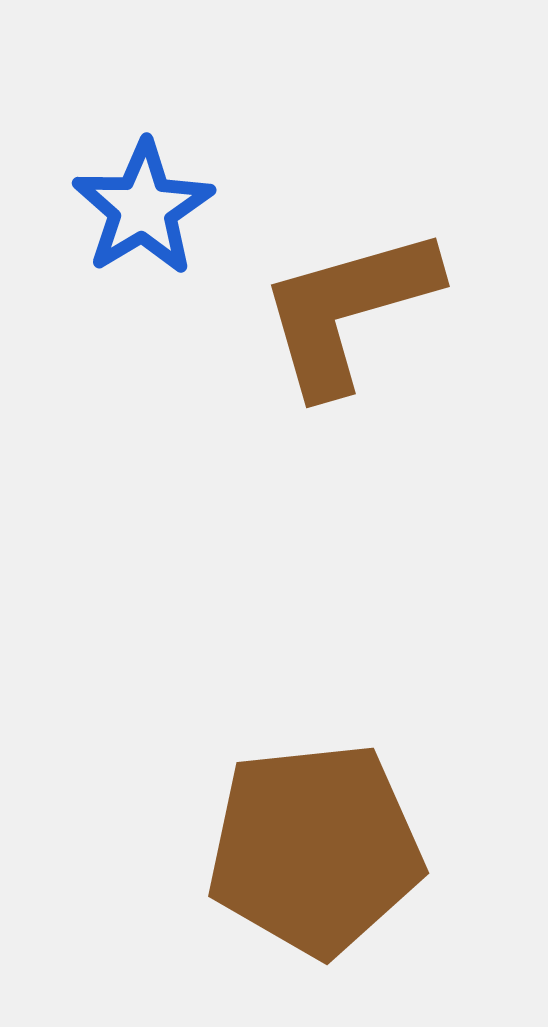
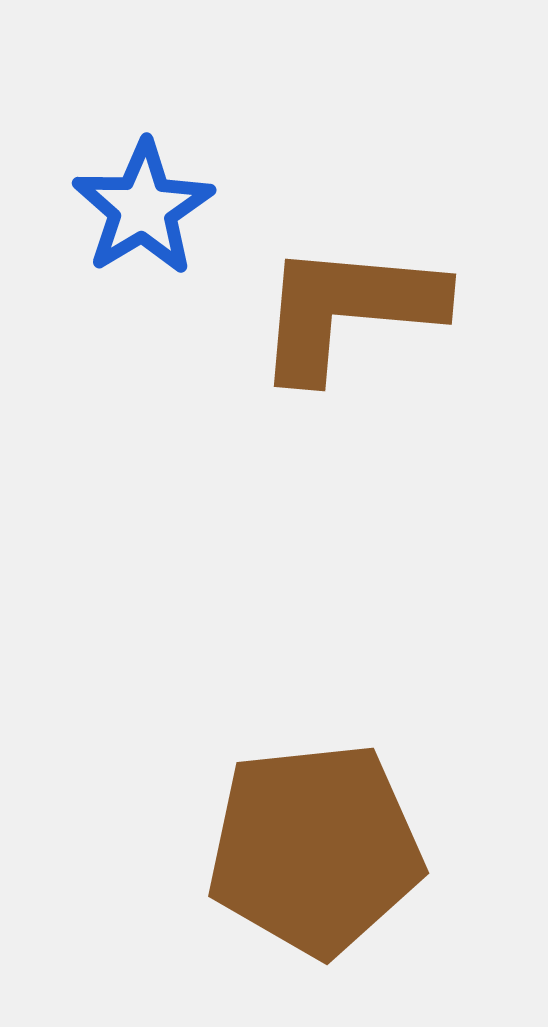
brown L-shape: rotated 21 degrees clockwise
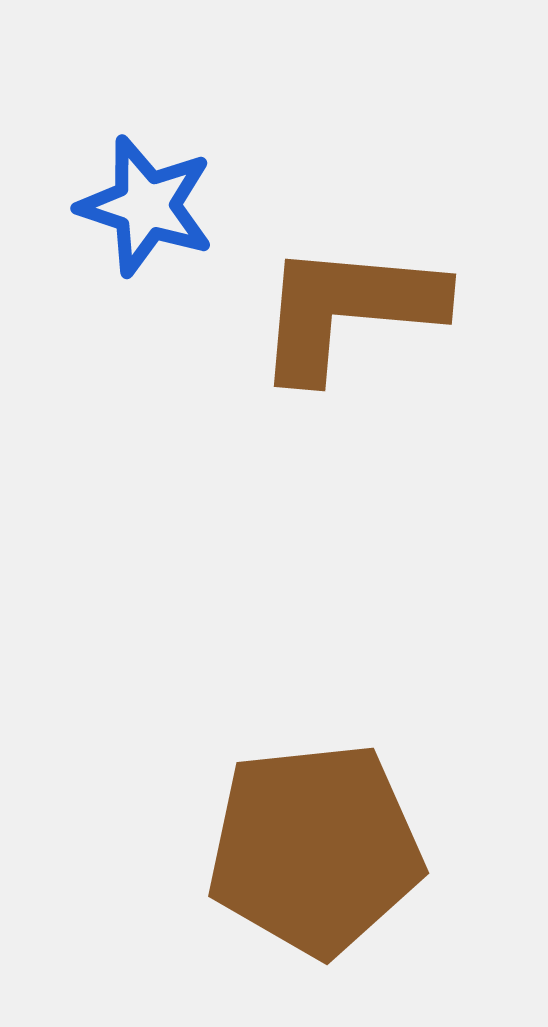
blue star: moved 3 px right, 2 px up; rotated 23 degrees counterclockwise
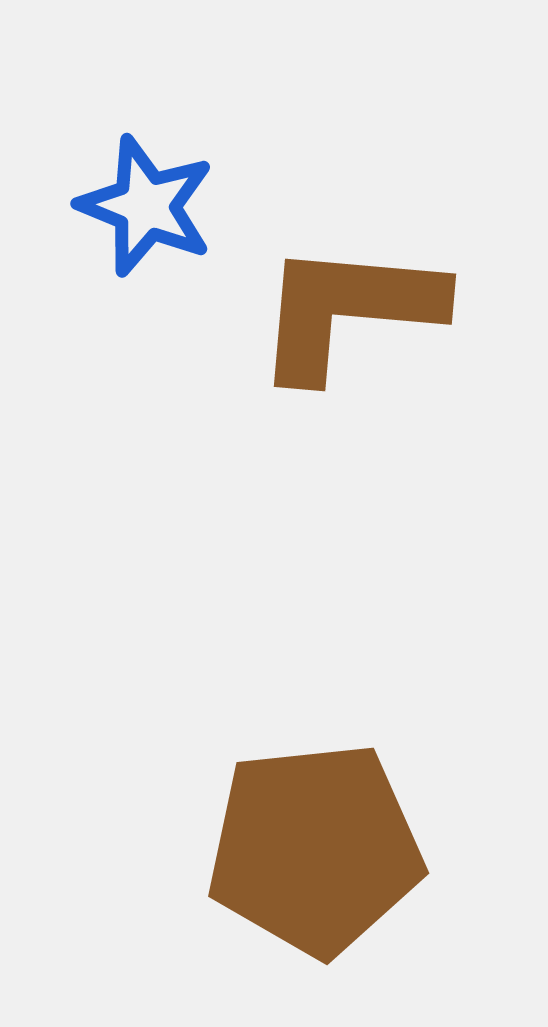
blue star: rotated 4 degrees clockwise
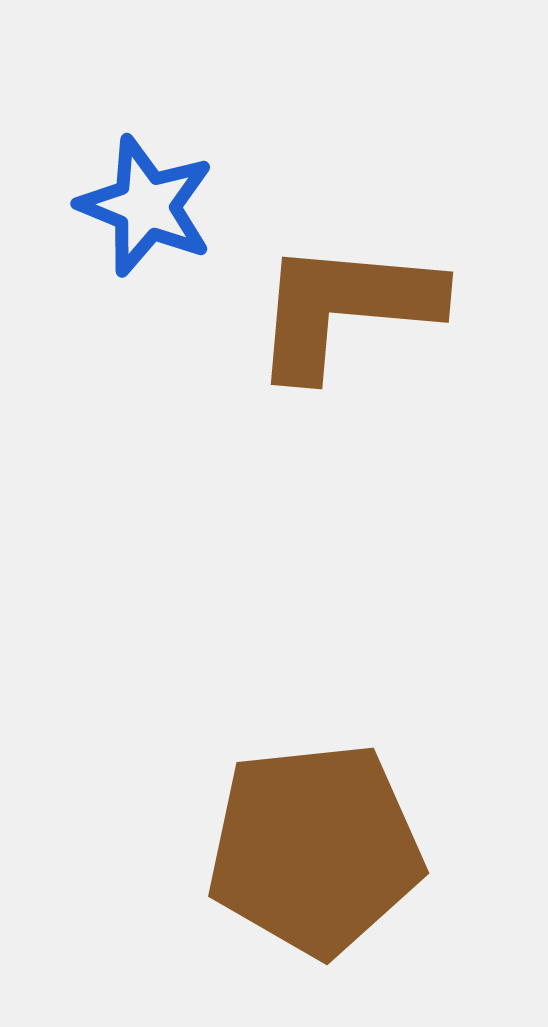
brown L-shape: moved 3 px left, 2 px up
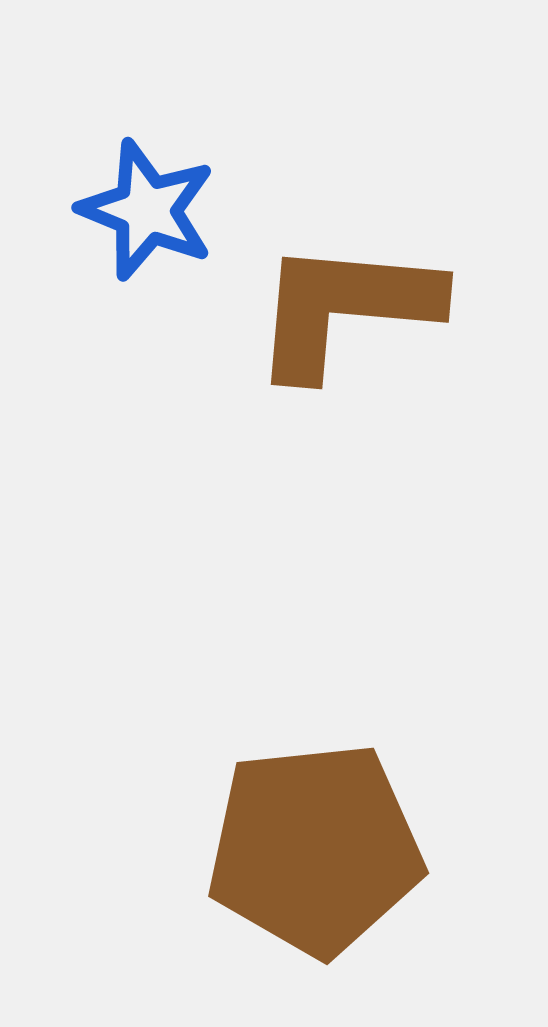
blue star: moved 1 px right, 4 px down
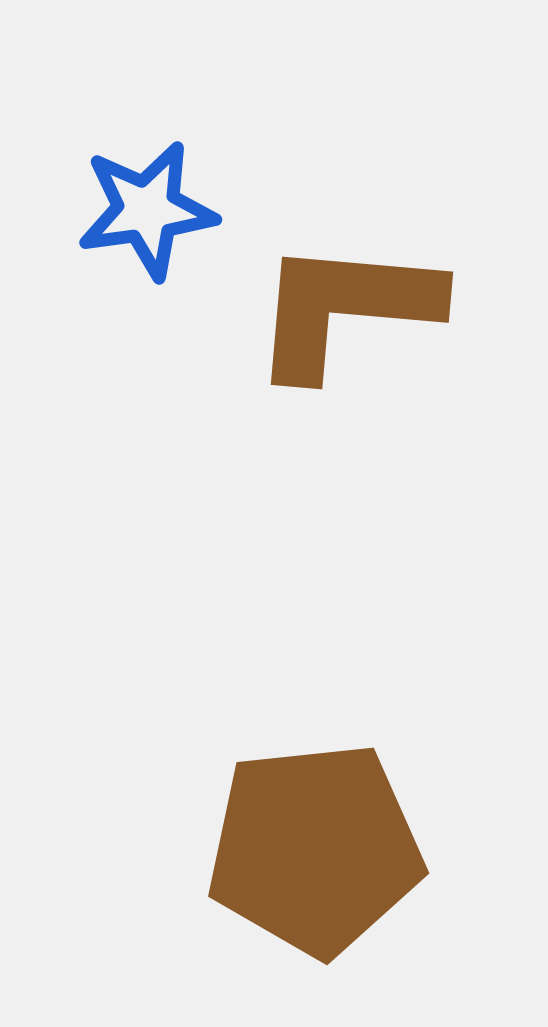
blue star: rotated 30 degrees counterclockwise
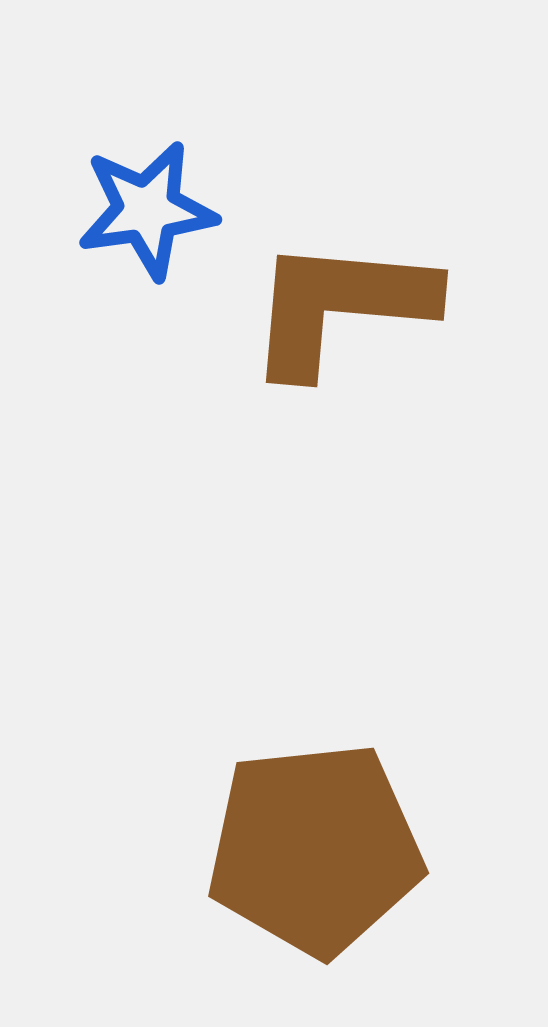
brown L-shape: moved 5 px left, 2 px up
